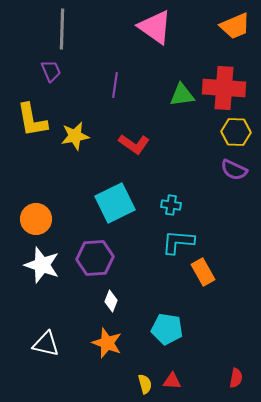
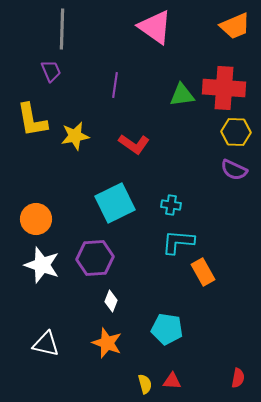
red semicircle: moved 2 px right
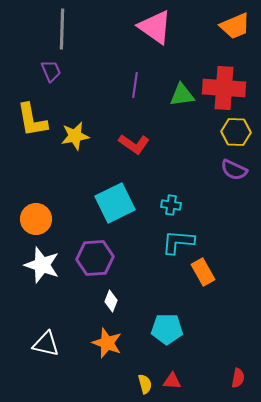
purple line: moved 20 px right
cyan pentagon: rotated 8 degrees counterclockwise
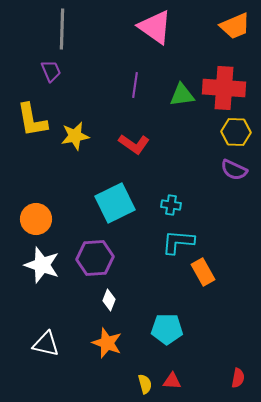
white diamond: moved 2 px left, 1 px up
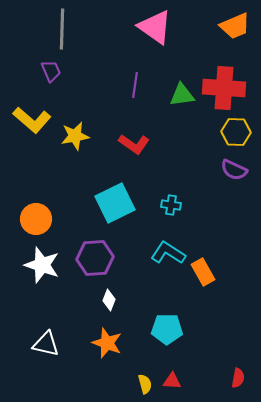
yellow L-shape: rotated 39 degrees counterclockwise
cyan L-shape: moved 10 px left, 11 px down; rotated 28 degrees clockwise
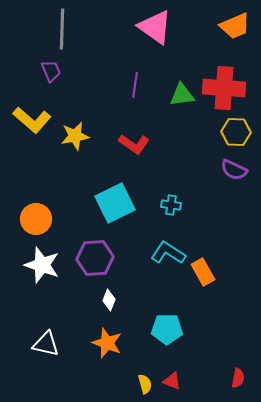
red triangle: rotated 18 degrees clockwise
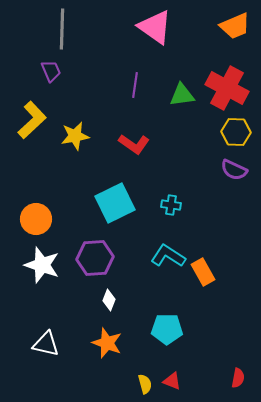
red cross: moved 3 px right; rotated 24 degrees clockwise
yellow L-shape: rotated 84 degrees counterclockwise
cyan L-shape: moved 3 px down
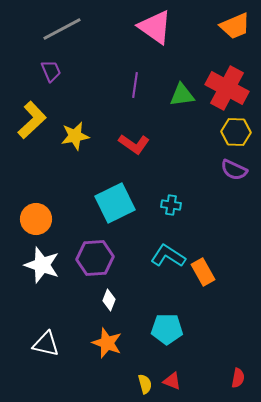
gray line: rotated 60 degrees clockwise
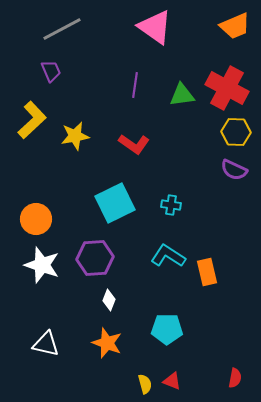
orange rectangle: moved 4 px right; rotated 16 degrees clockwise
red semicircle: moved 3 px left
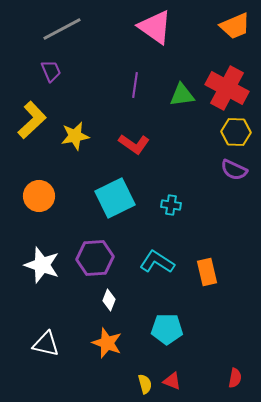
cyan square: moved 5 px up
orange circle: moved 3 px right, 23 px up
cyan L-shape: moved 11 px left, 6 px down
